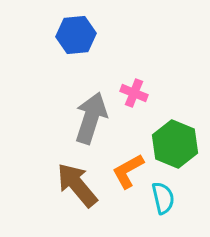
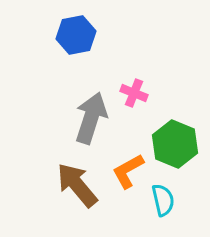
blue hexagon: rotated 6 degrees counterclockwise
cyan semicircle: moved 2 px down
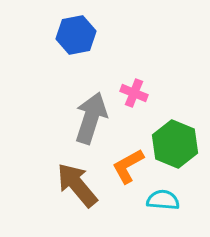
orange L-shape: moved 5 px up
cyan semicircle: rotated 72 degrees counterclockwise
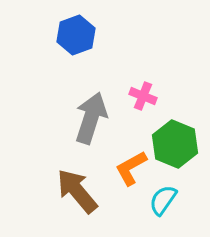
blue hexagon: rotated 9 degrees counterclockwise
pink cross: moved 9 px right, 3 px down
orange L-shape: moved 3 px right, 2 px down
brown arrow: moved 6 px down
cyan semicircle: rotated 60 degrees counterclockwise
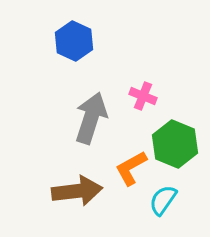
blue hexagon: moved 2 px left, 6 px down; rotated 15 degrees counterclockwise
brown arrow: rotated 123 degrees clockwise
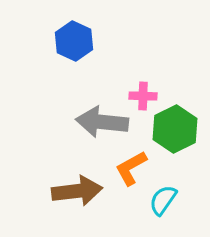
pink cross: rotated 20 degrees counterclockwise
gray arrow: moved 11 px right, 4 px down; rotated 102 degrees counterclockwise
green hexagon: moved 15 px up; rotated 12 degrees clockwise
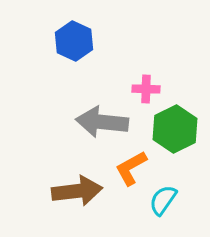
pink cross: moved 3 px right, 7 px up
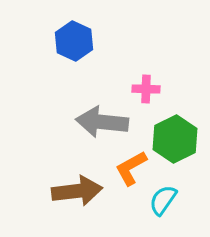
green hexagon: moved 10 px down
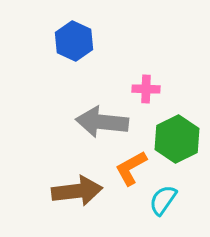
green hexagon: moved 2 px right
